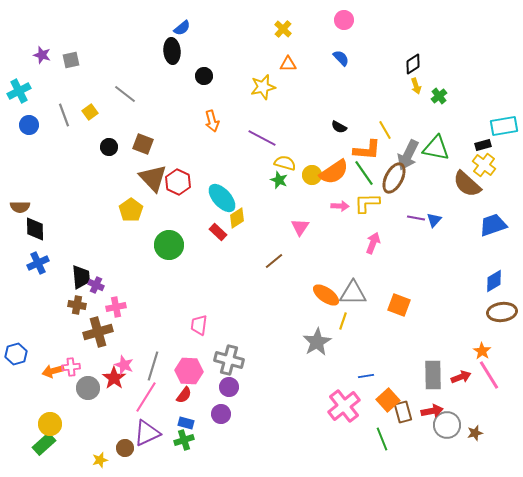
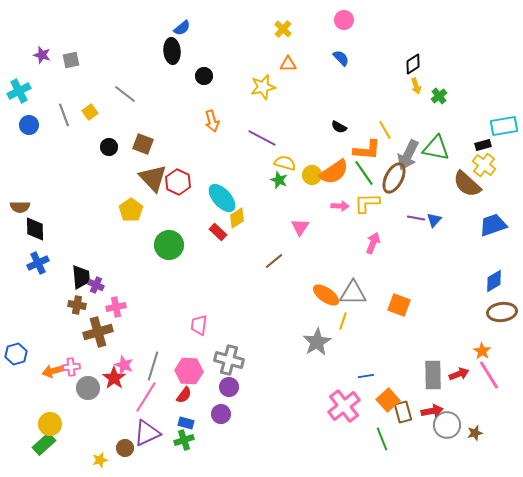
red arrow at (461, 377): moved 2 px left, 3 px up
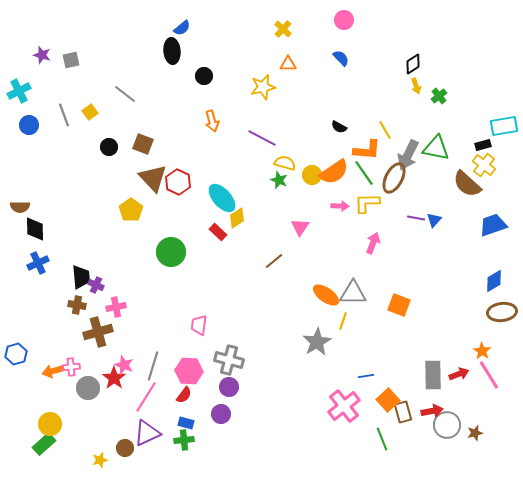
green circle at (169, 245): moved 2 px right, 7 px down
green cross at (184, 440): rotated 12 degrees clockwise
